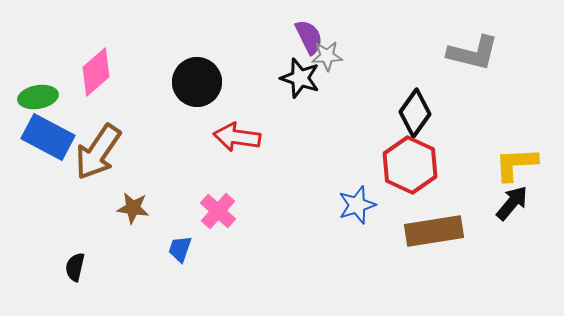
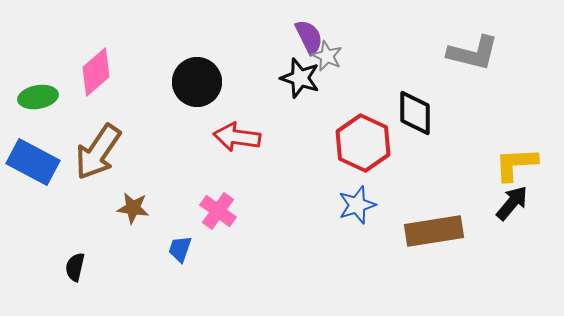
gray star: rotated 28 degrees clockwise
black diamond: rotated 36 degrees counterclockwise
blue rectangle: moved 15 px left, 25 px down
red hexagon: moved 47 px left, 22 px up
pink cross: rotated 6 degrees counterclockwise
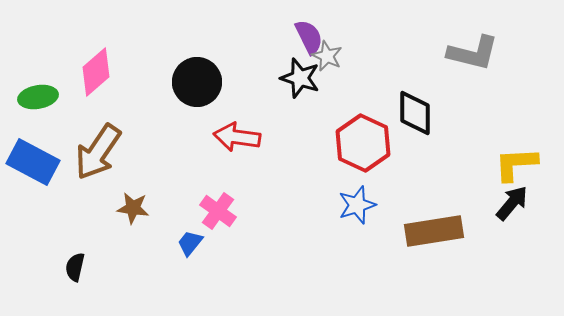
blue trapezoid: moved 10 px right, 6 px up; rotated 20 degrees clockwise
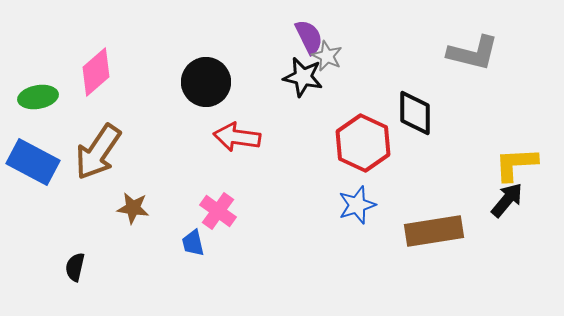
black star: moved 3 px right, 1 px up; rotated 6 degrees counterclockwise
black circle: moved 9 px right
black arrow: moved 5 px left, 3 px up
blue trapezoid: moved 3 px right; rotated 52 degrees counterclockwise
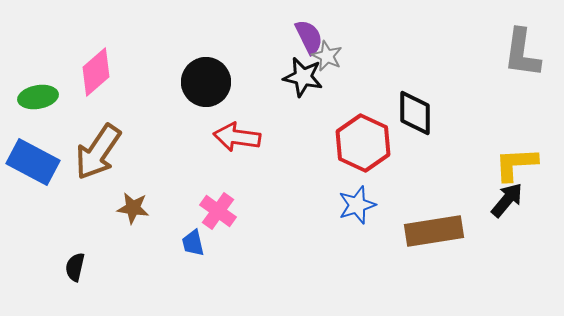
gray L-shape: moved 49 px right; rotated 84 degrees clockwise
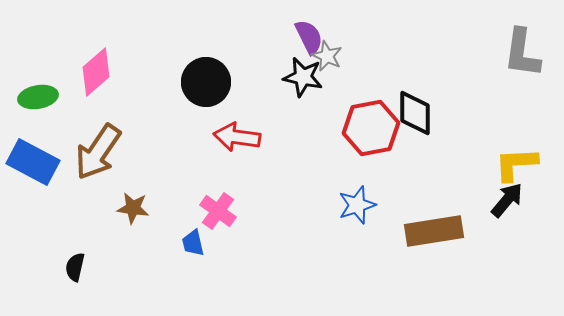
red hexagon: moved 8 px right, 15 px up; rotated 24 degrees clockwise
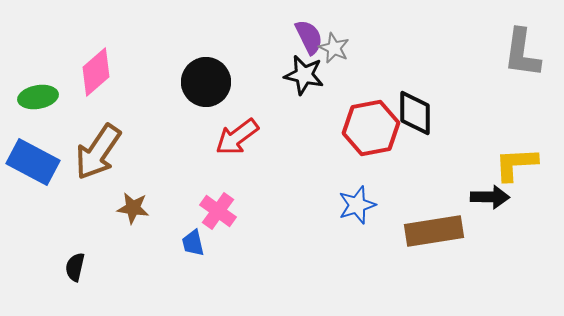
gray star: moved 7 px right, 8 px up
black star: moved 1 px right, 2 px up
red arrow: rotated 45 degrees counterclockwise
black arrow: moved 17 px left, 3 px up; rotated 51 degrees clockwise
